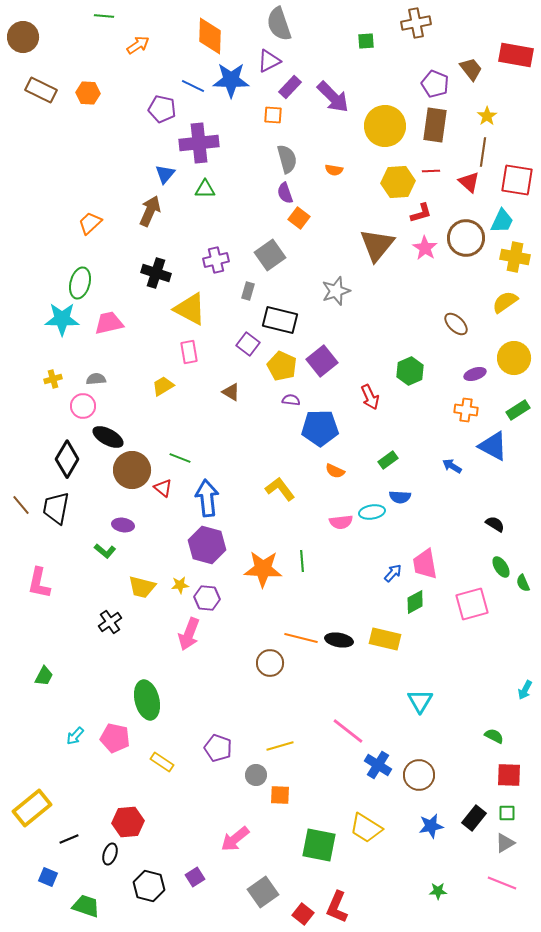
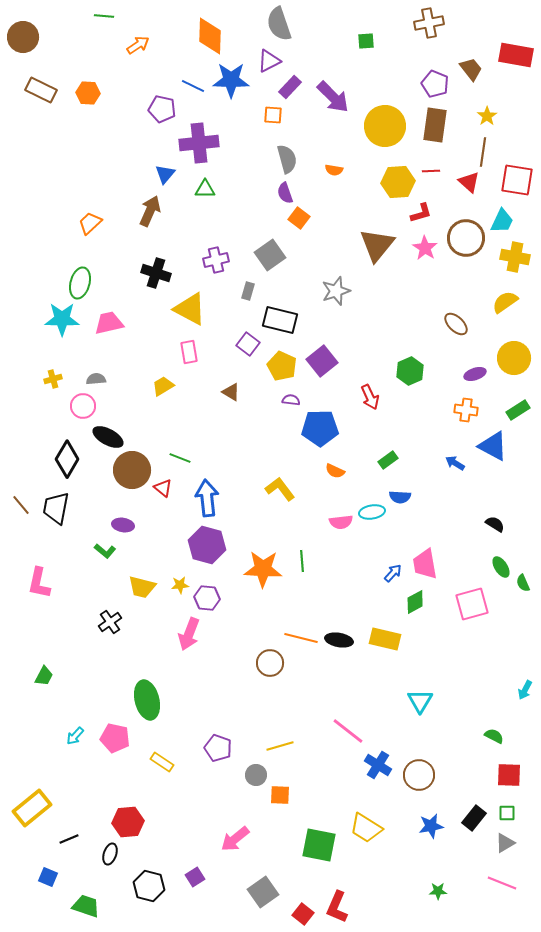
brown cross at (416, 23): moved 13 px right
blue arrow at (452, 466): moved 3 px right, 3 px up
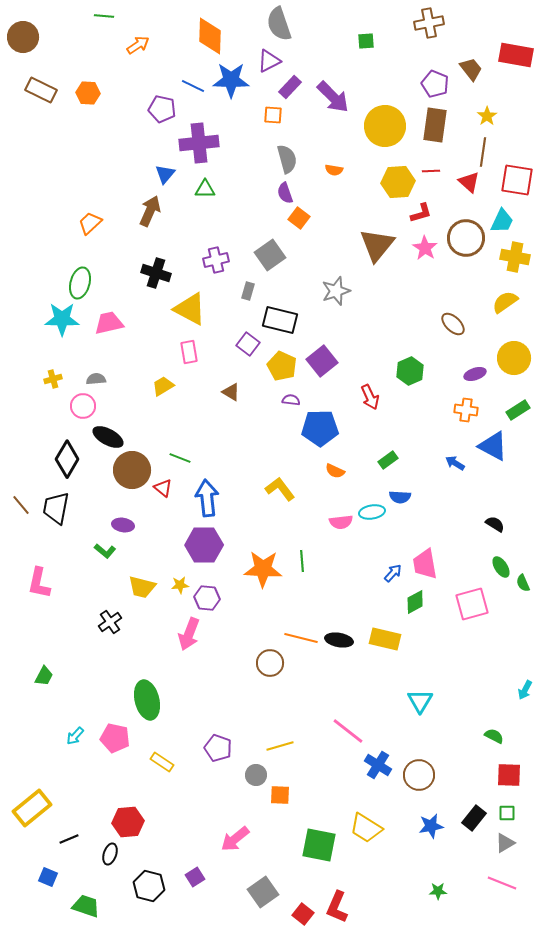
brown ellipse at (456, 324): moved 3 px left
purple hexagon at (207, 545): moved 3 px left; rotated 15 degrees counterclockwise
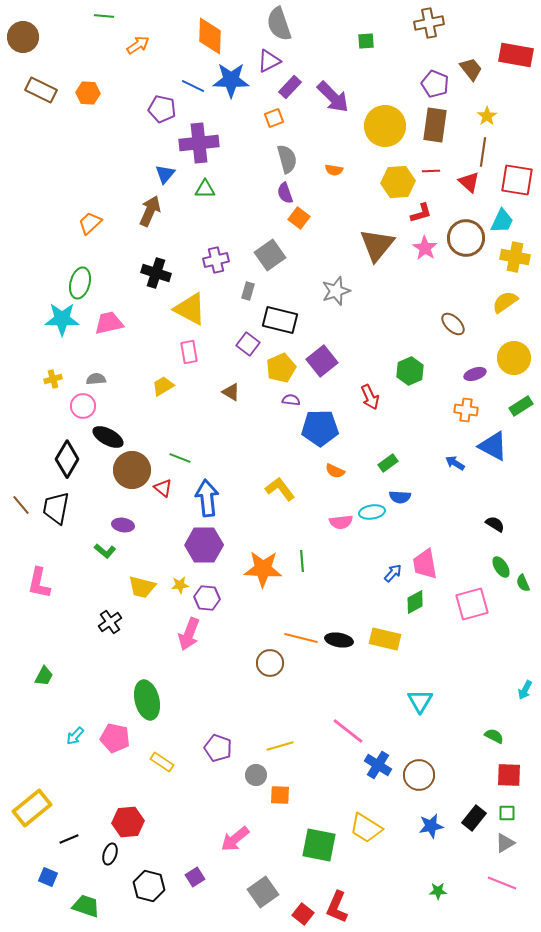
orange square at (273, 115): moved 1 px right, 3 px down; rotated 24 degrees counterclockwise
yellow pentagon at (282, 366): moved 1 px left, 2 px down; rotated 24 degrees clockwise
green rectangle at (518, 410): moved 3 px right, 4 px up
green rectangle at (388, 460): moved 3 px down
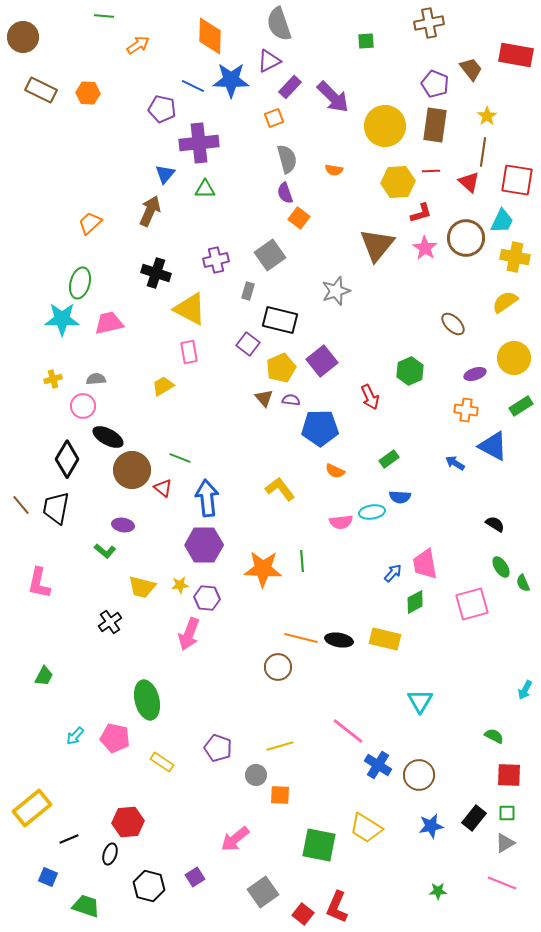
brown triangle at (231, 392): moved 33 px right, 6 px down; rotated 18 degrees clockwise
green rectangle at (388, 463): moved 1 px right, 4 px up
brown circle at (270, 663): moved 8 px right, 4 px down
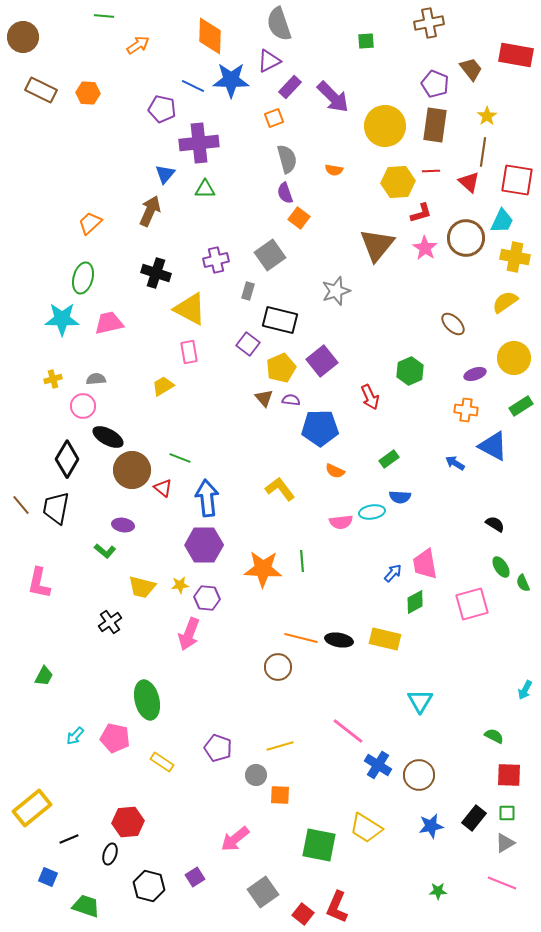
green ellipse at (80, 283): moved 3 px right, 5 px up
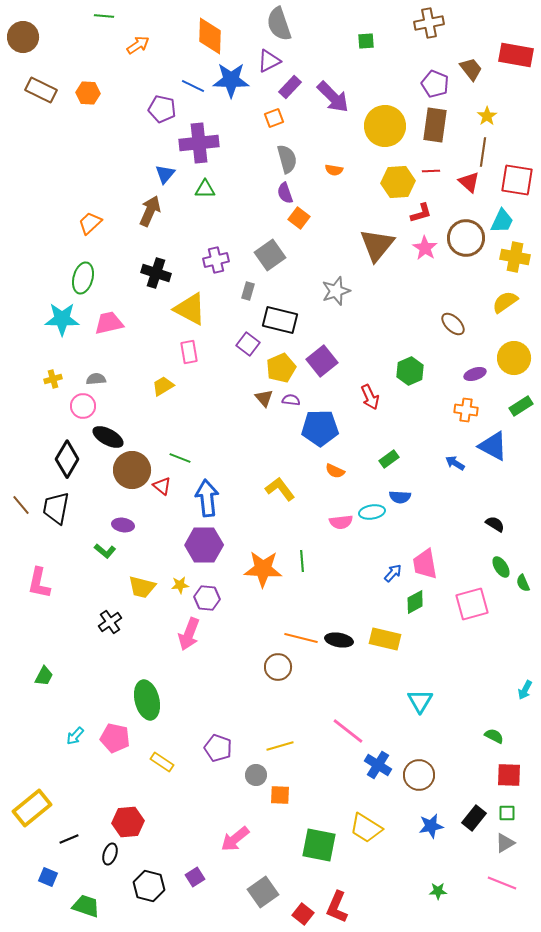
red triangle at (163, 488): moved 1 px left, 2 px up
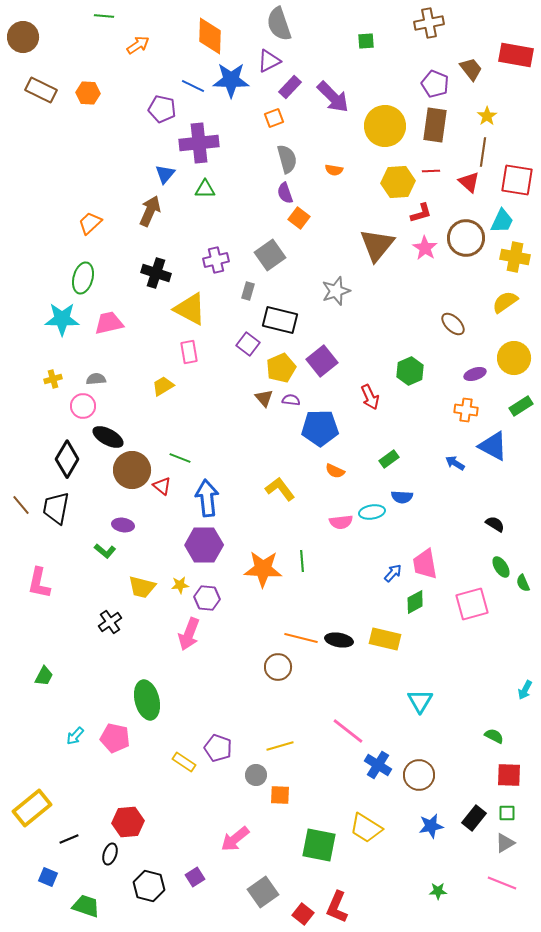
blue semicircle at (400, 497): moved 2 px right
yellow rectangle at (162, 762): moved 22 px right
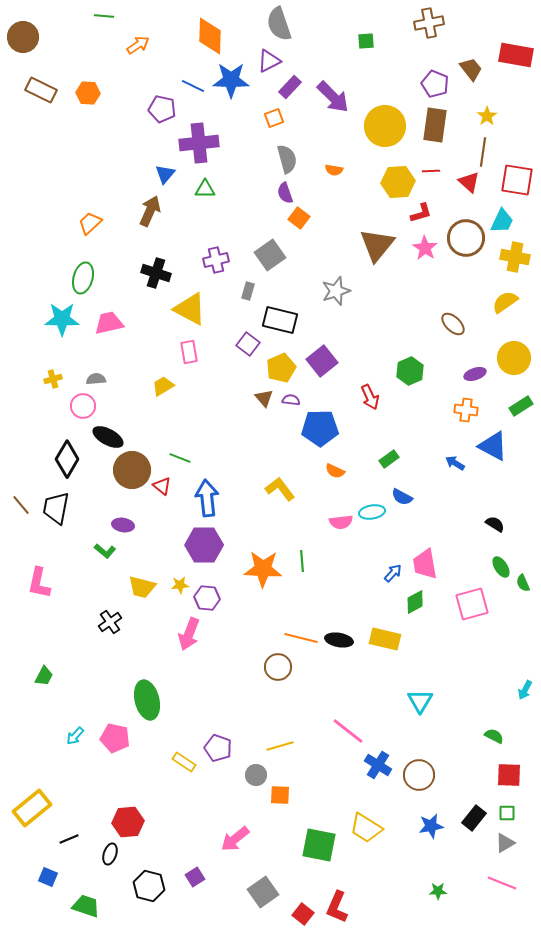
blue semicircle at (402, 497): rotated 25 degrees clockwise
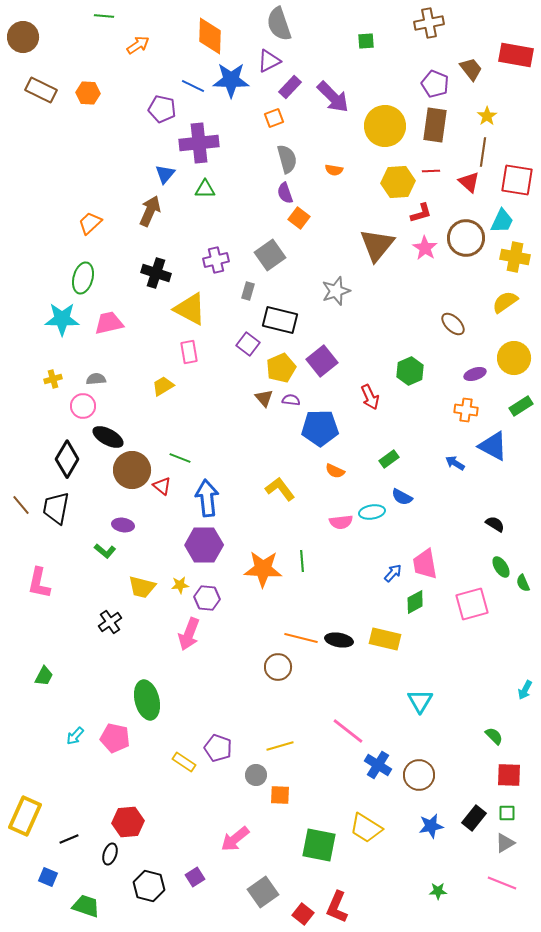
green semicircle at (494, 736): rotated 18 degrees clockwise
yellow rectangle at (32, 808): moved 7 px left, 8 px down; rotated 27 degrees counterclockwise
